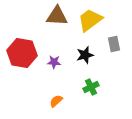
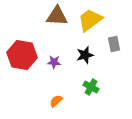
red hexagon: moved 2 px down
green cross: rotated 35 degrees counterclockwise
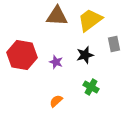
purple star: moved 2 px right; rotated 16 degrees clockwise
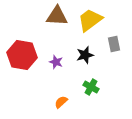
orange semicircle: moved 5 px right, 1 px down
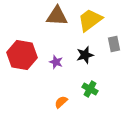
green cross: moved 1 px left, 2 px down
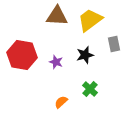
green cross: rotated 14 degrees clockwise
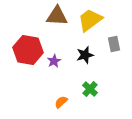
red hexagon: moved 6 px right, 5 px up
purple star: moved 2 px left, 1 px up; rotated 24 degrees clockwise
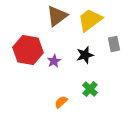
brown triangle: rotated 40 degrees counterclockwise
